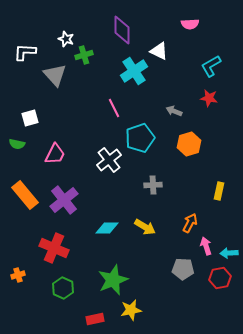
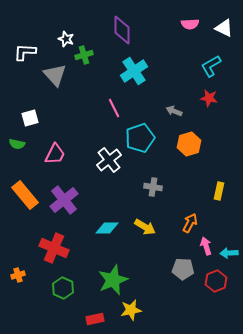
white triangle: moved 65 px right, 23 px up
gray cross: moved 2 px down; rotated 12 degrees clockwise
red hexagon: moved 4 px left, 3 px down; rotated 10 degrees counterclockwise
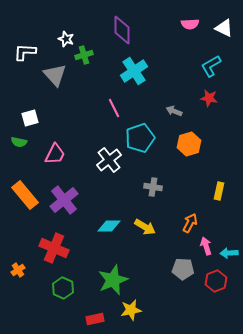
green semicircle: moved 2 px right, 2 px up
cyan diamond: moved 2 px right, 2 px up
orange cross: moved 5 px up; rotated 16 degrees counterclockwise
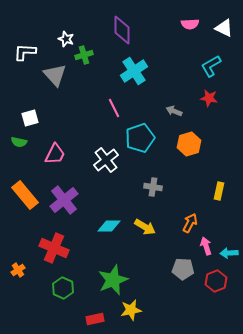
white cross: moved 3 px left
